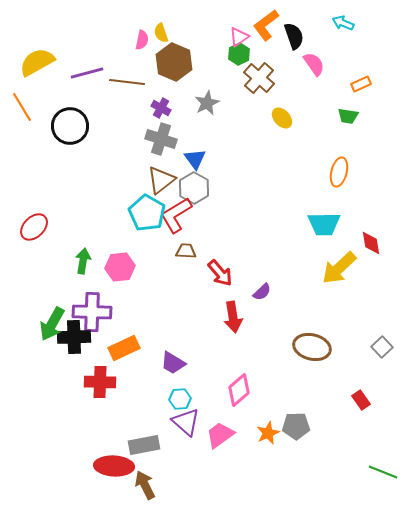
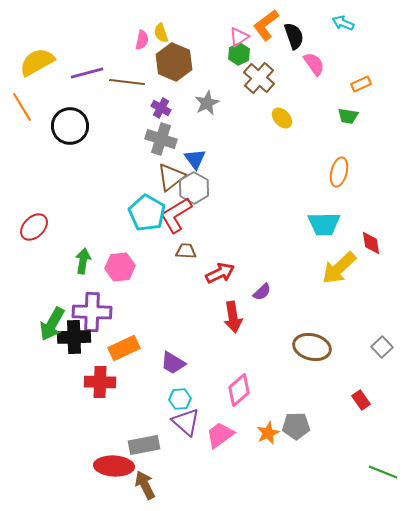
brown triangle at (161, 180): moved 10 px right, 3 px up
red arrow at (220, 273): rotated 76 degrees counterclockwise
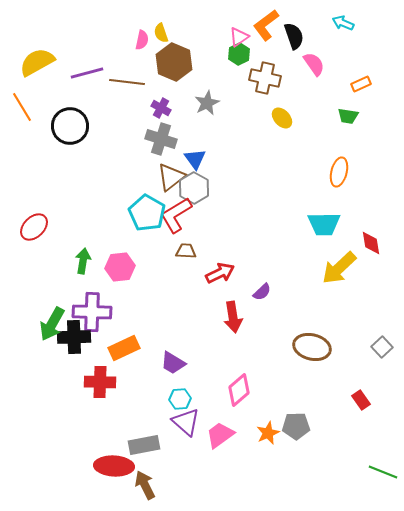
brown cross at (259, 78): moved 6 px right; rotated 28 degrees counterclockwise
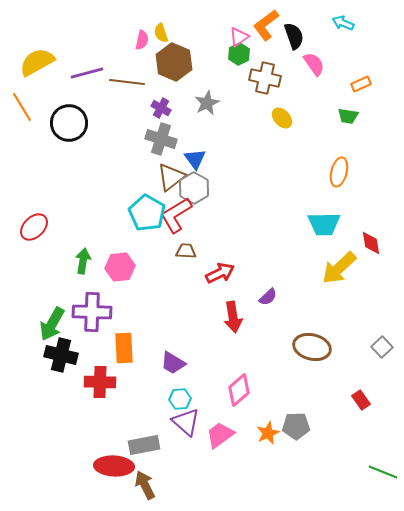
black circle at (70, 126): moved 1 px left, 3 px up
purple semicircle at (262, 292): moved 6 px right, 5 px down
black cross at (74, 337): moved 13 px left, 18 px down; rotated 16 degrees clockwise
orange rectangle at (124, 348): rotated 68 degrees counterclockwise
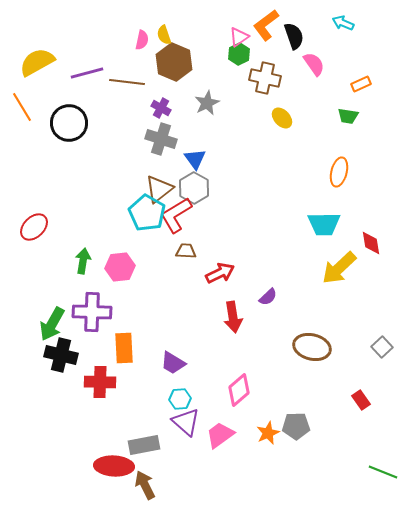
yellow semicircle at (161, 33): moved 3 px right, 2 px down
brown triangle at (171, 177): moved 12 px left, 12 px down
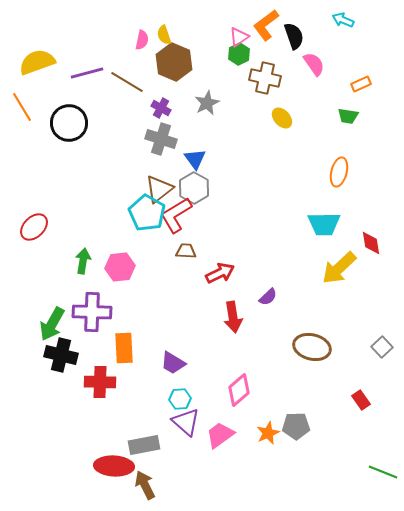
cyan arrow at (343, 23): moved 3 px up
yellow semicircle at (37, 62): rotated 9 degrees clockwise
brown line at (127, 82): rotated 24 degrees clockwise
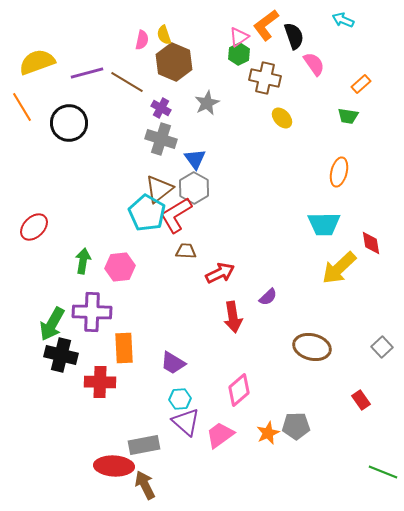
orange rectangle at (361, 84): rotated 18 degrees counterclockwise
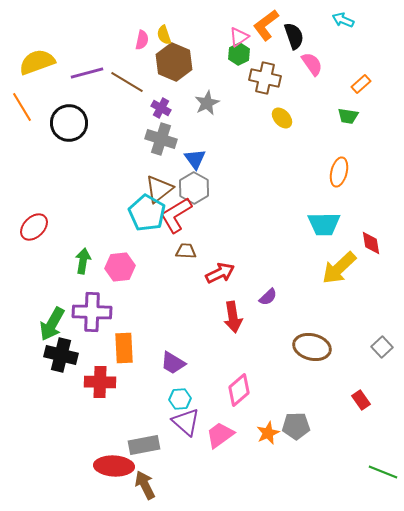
pink semicircle at (314, 64): moved 2 px left
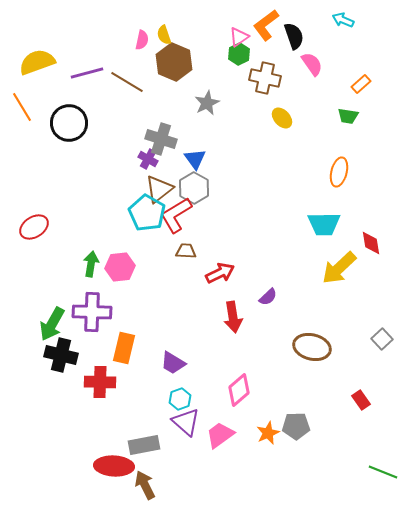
purple cross at (161, 108): moved 13 px left, 51 px down
red ellipse at (34, 227): rotated 12 degrees clockwise
green arrow at (83, 261): moved 8 px right, 3 px down
gray square at (382, 347): moved 8 px up
orange rectangle at (124, 348): rotated 16 degrees clockwise
cyan hexagon at (180, 399): rotated 15 degrees counterclockwise
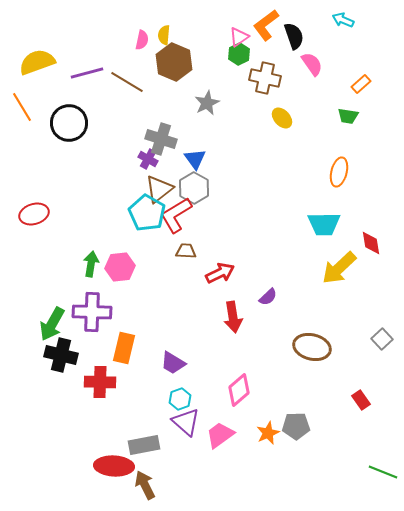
yellow semicircle at (164, 35): rotated 24 degrees clockwise
red ellipse at (34, 227): moved 13 px up; rotated 16 degrees clockwise
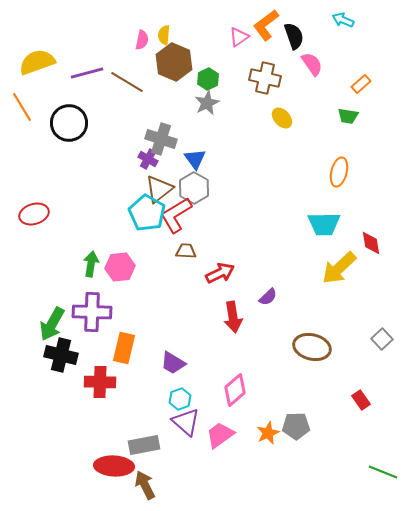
green hexagon at (239, 54): moved 31 px left, 25 px down
pink diamond at (239, 390): moved 4 px left
